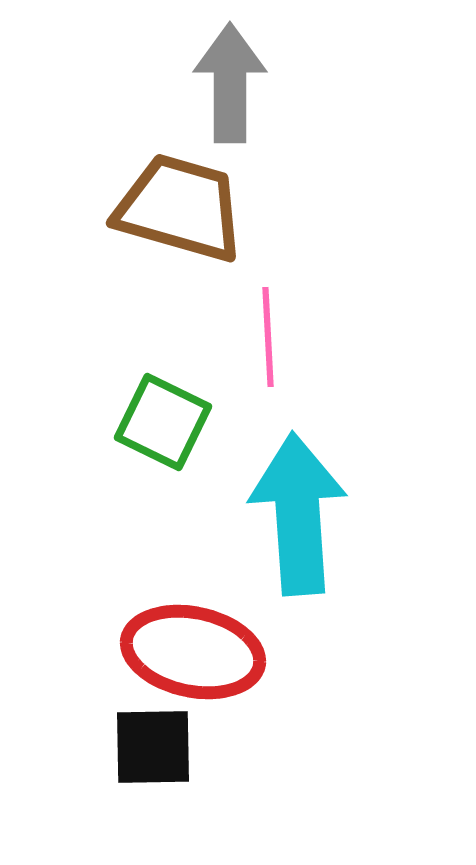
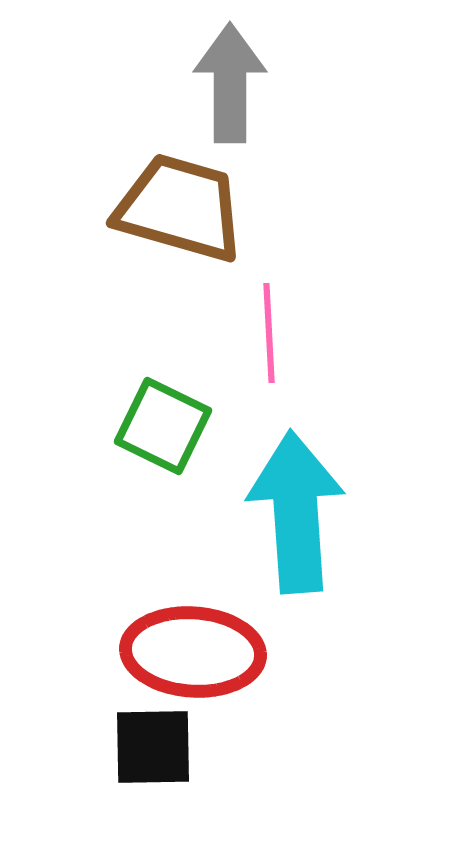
pink line: moved 1 px right, 4 px up
green square: moved 4 px down
cyan arrow: moved 2 px left, 2 px up
red ellipse: rotated 8 degrees counterclockwise
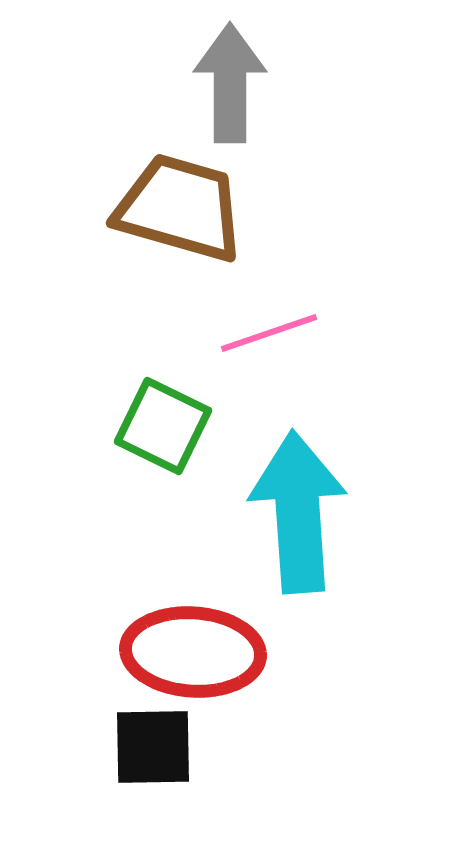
pink line: rotated 74 degrees clockwise
cyan arrow: moved 2 px right
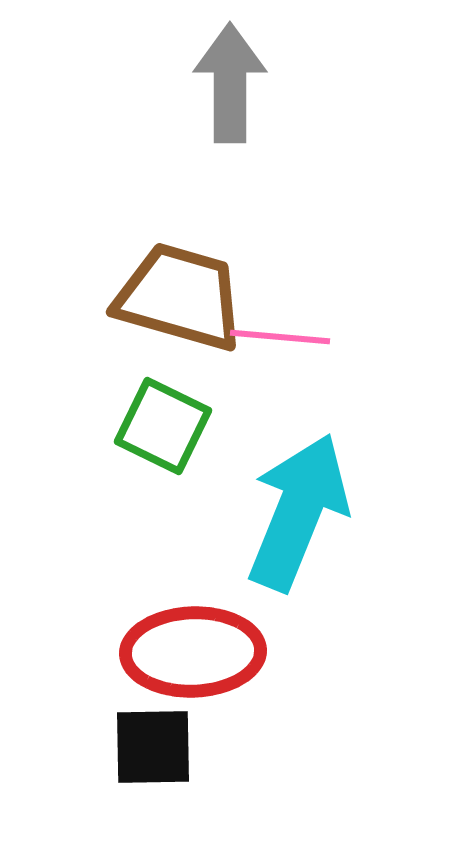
brown trapezoid: moved 89 px down
pink line: moved 11 px right, 4 px down; rotated 24 degrees clockwise
cyan arrow: rotated 26 degrees clockwise
red ellipse: rotated 6 degrees counterclockwise
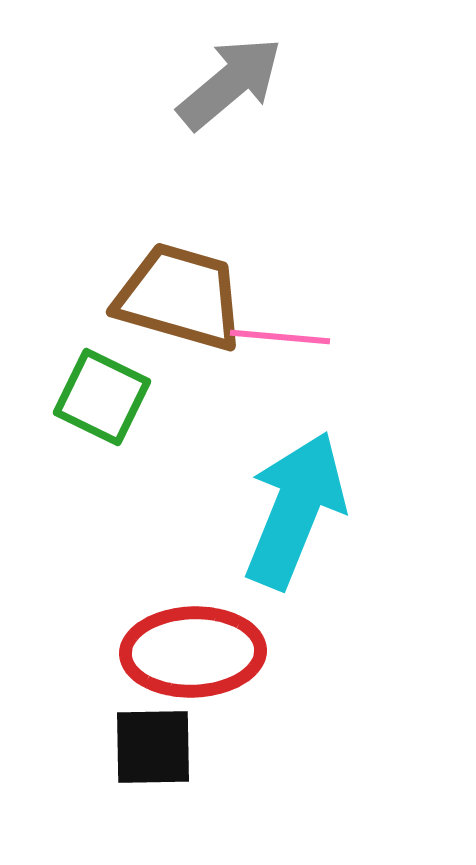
gray arrow: rotated 50 degrees clockwise
green square: moved 61 px left, 29 px up
cyan arrow: moved 3 px left, 2 px up
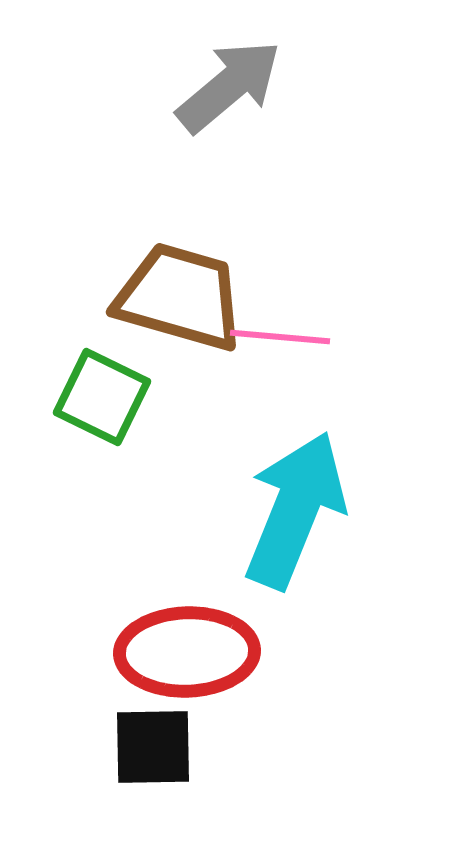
gray arrow: moved 1 px left, 3 px down
red ellipse: moved 6 px left
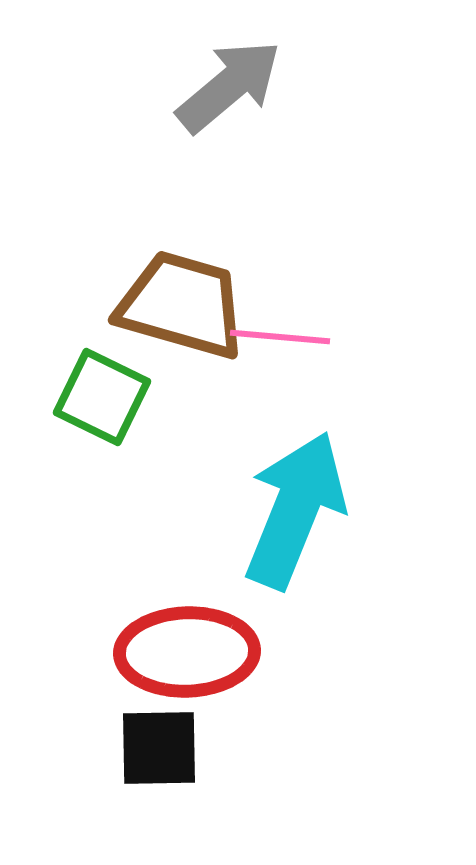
brown trapezoid: moved 2 px right, 8 px down
black square: moved 6 px right, 1 px down
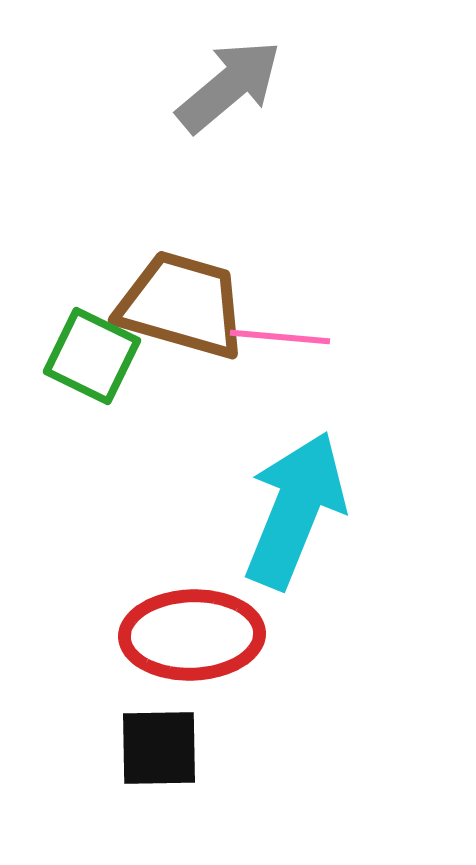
green square: moved 10 px left, 41 px up
red ellipse: moved 5 px right, 17 px up
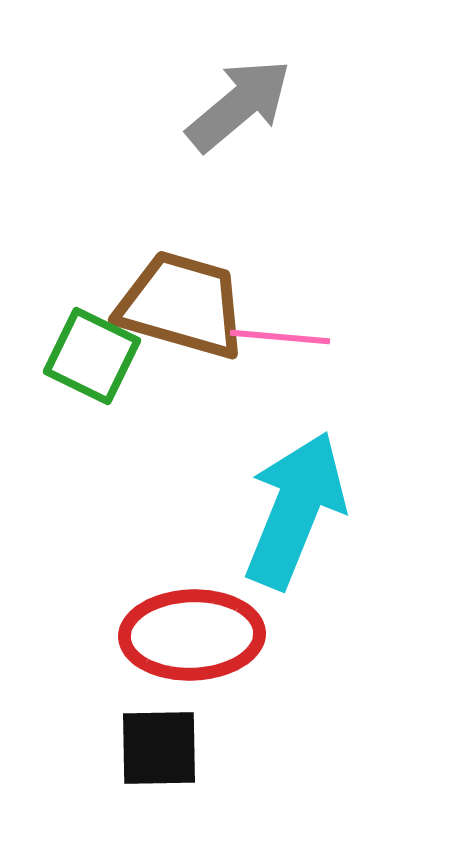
gray arrow: moved 10 px right, 19 px down
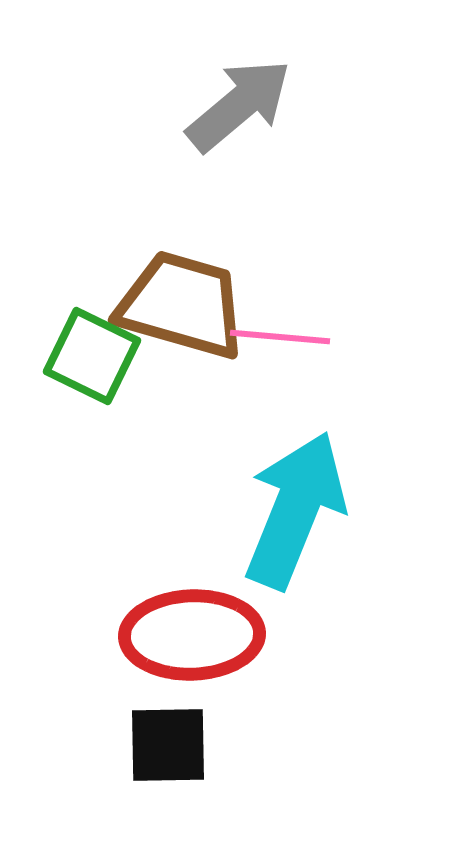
black square: moved 9 px right, 3 px up
